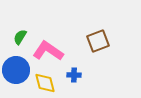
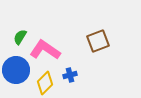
pink L-shape: moved 3 px left, 1 px up
blue cross: moved 4 px left; rotated 16 degrees counterclockwise
yellow diamond: rotated 60 degrees clockwise
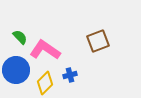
green semicircle: rotated 105 degrees clockwise
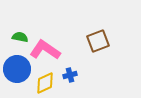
green semicircle: rotated 35 degrees counterclockwise
blue circle: moved 1 px right, 1 px up
yellow diamond: rotated 20 degrees clockwise
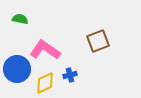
green semicircle: moved 18 px up
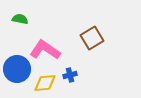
brown square: moved 6 px left, 3 px up; rotated 10 degrees counterclockwise
yellow diamond: rotated 20 degrees clockwise
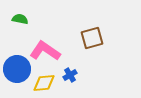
brown square: rotated 15 degrees clockwise
pink L-shape: moved 1 px down
blue cross: rotated 16 degrees counterclockwise
yellow diamond: moved 1 px left
